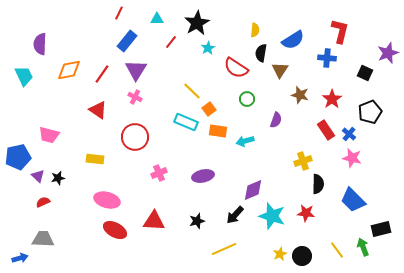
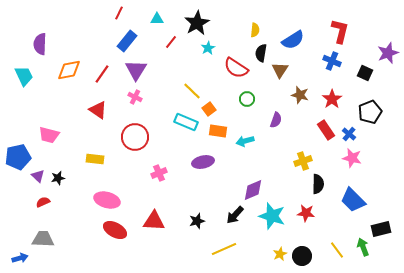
blue cross at (327, 58): moved 5 px right, 3 px down; rotated 18 degrees clockwise
purple ellipse at (203, 176): moved 14 px up
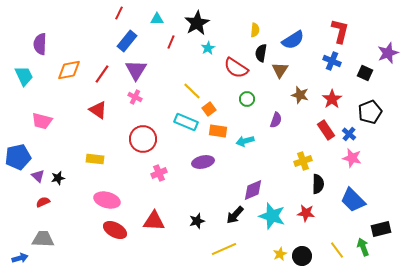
red line at (171, 42): rotated 16 degrees counterclockwise
pink trapezoid at (49, 135): moved 7 px left, 14 px up
red circle at (135, 137): moved 8 px right, 2 px down
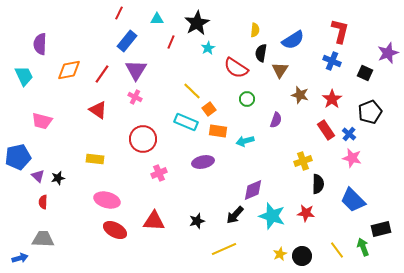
red semicircle at (43, 202): rotated 64 degrees counterclockwise
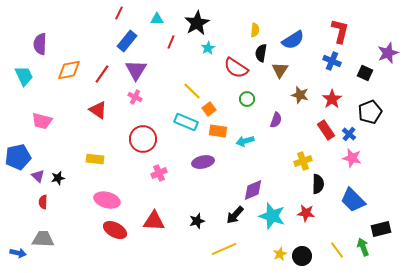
blue arrow at (20, 258): moved 2 px left, 5 px up; rotated 28 degrees clockwise
